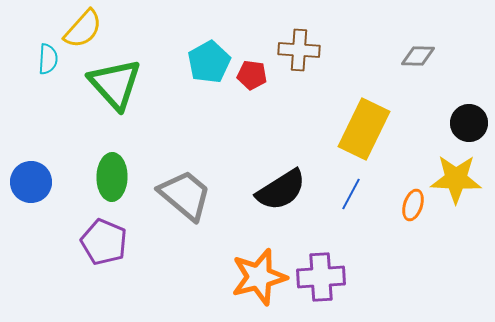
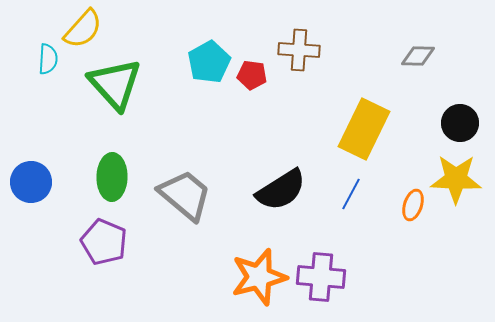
black circle: moved 9 px left
purple cross: rotated 9 degrees clockwise
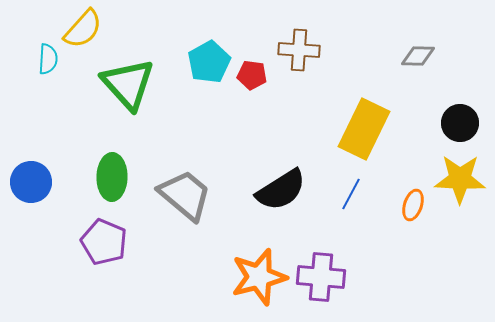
green triangle: moved 13 px right
yellow star: moved 4 px right
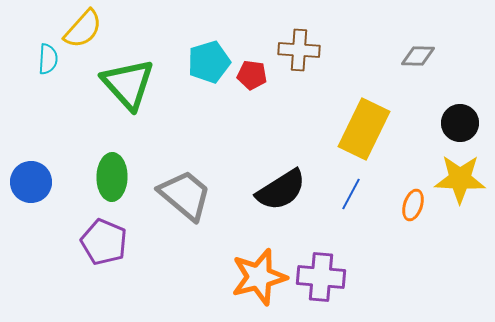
cyan pentagon: rotated 12 degrees clockwise
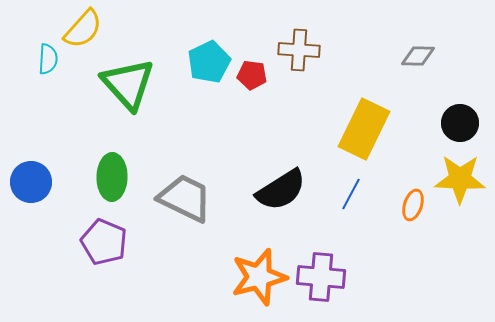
cyan pentagon: rotated 9 degrees counterclockwise
gray trapezoid: moved 3 px down; rotated 14 degrees counterclockwise
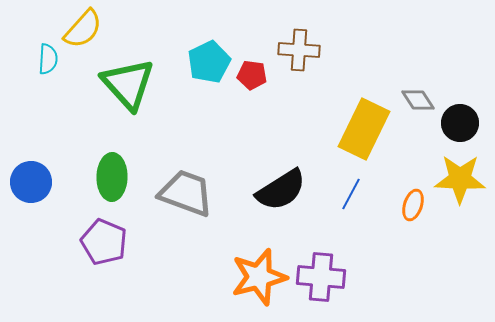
gray diamond: moved 44 px down; rotated 56 degrees clockwise
gray trapezoid: moved 1 px right, 5 px up; rotated 6 degrees counterclockwise
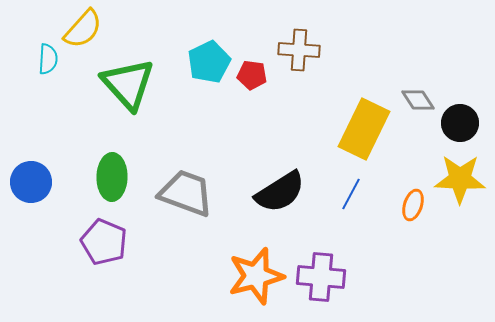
black semicircle: moved 1 px left, 2 px down
orange star: moved 3 px left, 1 px up
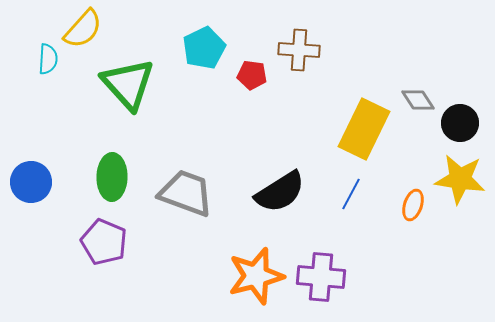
cyan pentagon: moved 5 px left, 14 px up
yellow star: rotated 6 degrees clockwise
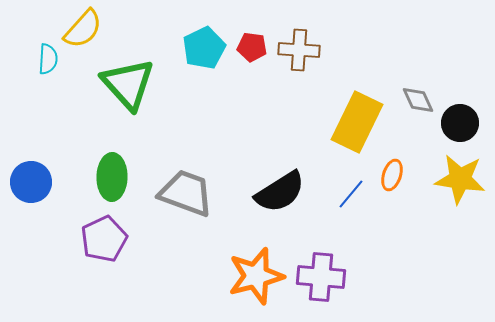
red pentagon: moved 28 px up
gray diamond: rotated 8 degrees clockwise
yellow rectangle: moved 7 px left, 7 px up
blue line: rotated 12 degrees clockwise
orange ellipse: moved 21 px left, 30 px up
purple pentagon: moved 3 px up; rotated 24 degrees clockwise
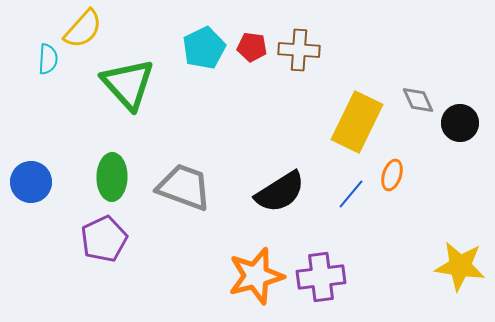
yellow star: moved 87 px down
gray trapezoid: moved 2 px left, 6 px up
purple cross: rotated 12 degrees counterclockwise
